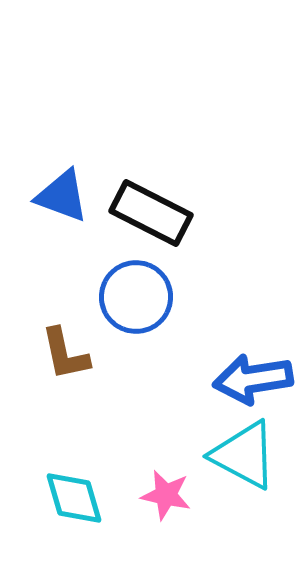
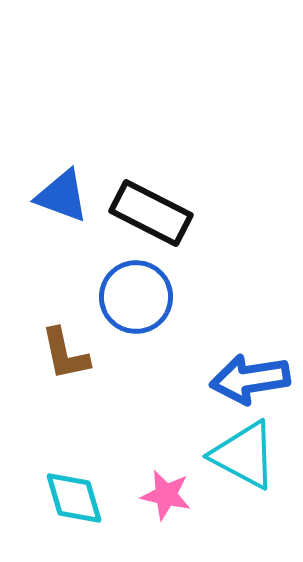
blue arrow: moved 3 px left
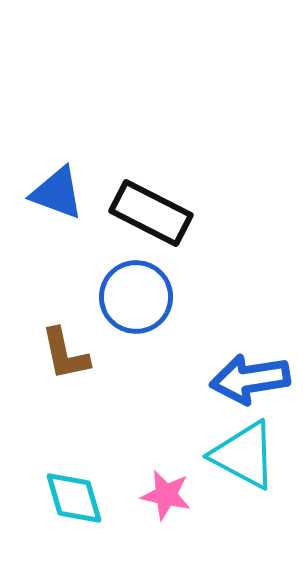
blue triangle: moved 5 px left, 3 px up
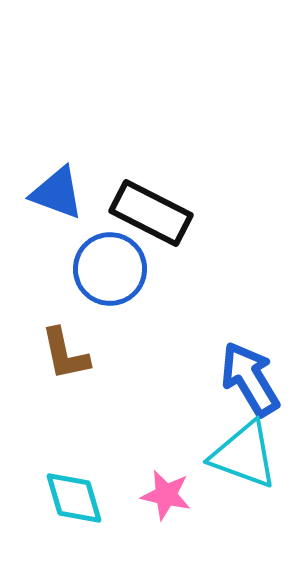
blue circle: moved 26 px left, 28 px up
blue arrow: rotated 68 degrees clockwise
cyan triangle: rotated 8 degrees counterclockwise
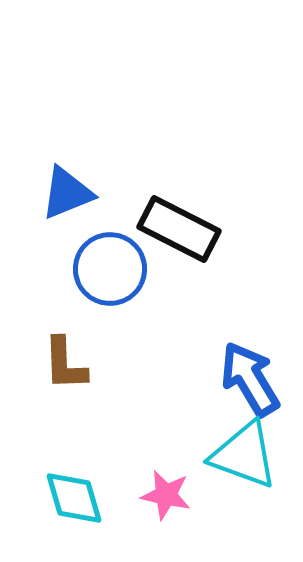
blue triangle: moved 10 px right; rotated 42 degrees counterclockwise
black rectangle: moved 28 px right, 16 px down
brown L-shape: moved 10 px down; rotated 10 degrees clockwise
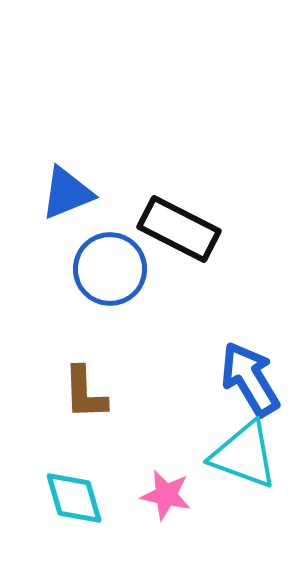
brown L-shape: moved 20 px right, 29 px down
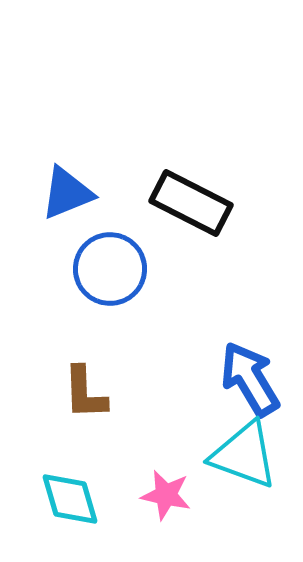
black rectangle: moved 12 px right, 26 px up
cyan diamond: moved 4 px left, 1 px down
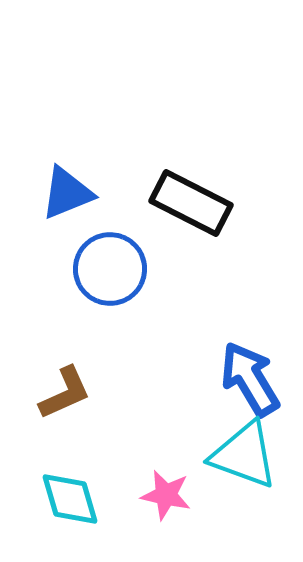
brown L-shape: moved 20 px left; rotated 112 degrees counterclockwise
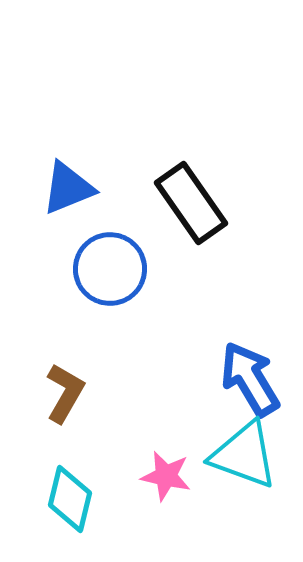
blue triangle: moved 1 px right, 5 px up
black rectangle: rotated 28 degrees clockwise
brown L-shape: rotated 36 degrees counterclockwise
pink star: moved 19 px up
cyan diamond: rotated 30 degrees clockwise
